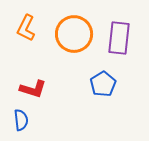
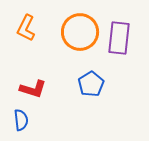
orange circle: moved 6 px right, 2 px up
blue pentagon: moved 12 px left
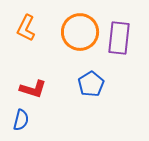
blue semicircle: rotated 20 degrees clockwise
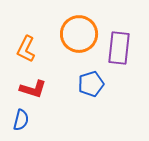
orange L-shape: moved 21 px down
orange circle: moved 1 px left, 2 px down
purple rectangle: moved 10 px down
blue pentagon: rotated 15 degrees clockwise
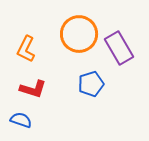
purple rectangle: rotated 36 degrees counterclockwise
blue semicircle: rotated 85 degrees counterclockwise
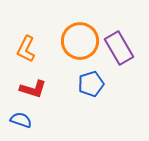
orange circle: moved 1 px right, 7 px down
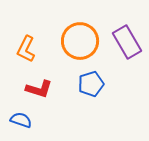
purple rectangle: moved 8 px right, 6 px up
red L-shape: moved 6 px right
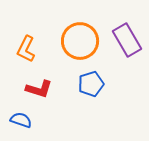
purple rectangle: moved 2 px up
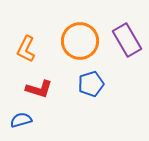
blue semicircle: rotated 35 degrees counterclockwise
